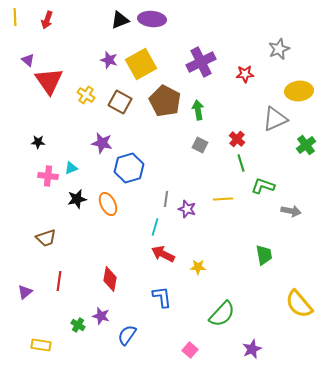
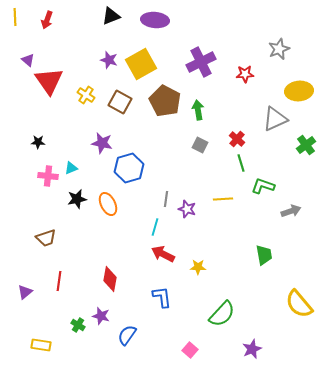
purple ellipse at (152, 19): moved 3 px right, 1 px down
black triangle at (120, 20): moved 9 px left, 4 px up
gray arrow at (291, 211): rotated 30 degrees counterclockwise
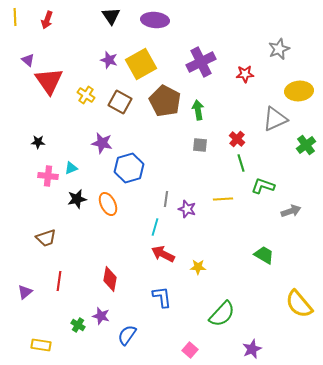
black triangle at (111, 16): rotated 42 degrees counterclockwise
gray square at (200, 145): rotated 21 degrees counterclockwise
green trapezoid at (264, 255): rotated 50 degrees counterclockwise
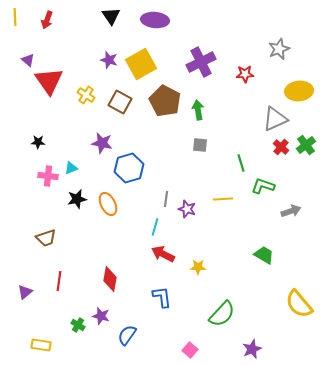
red cross at (237, 139): moved 44 px right, 8 px down
